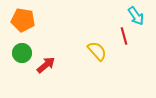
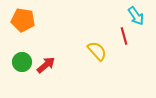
green circle: moved 9 px down
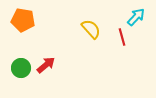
cyan arrow: moved 1 px down; rotated 102 degrees counterclockwise
red line: moved 2 px left, 1 px down
yellow semicircle: moved 6 px left, 22 px up
green circle: moved 1 px left, 6 px down
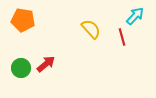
cyan arrow: moved 1 px left, 1 px up
red arrow: moved 1 px up
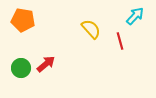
red line: moved 2 px left, 4 px down
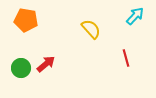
orange pentagon: moved 3 px right
red line: moved 6 px right, 17 px down
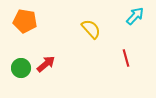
orange pentagon: moved 1 px left, 1 px down
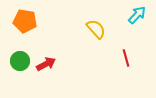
cyan arrow: moved 2 px right, 1 px up
yellow semicircle: moved 5 px right
red arrow: rotated 12 degrees clockwise
green circle: moved 1 px left, 7 px up
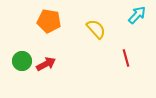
orange pentagon: moved 24 px right
green circle: moved 2 px right
